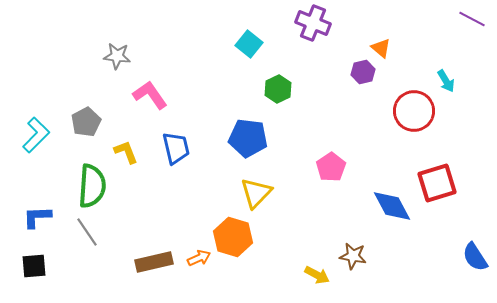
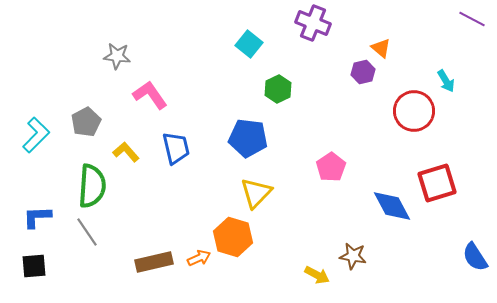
yellow L-shape: rotated 20 degrees counterclockwise
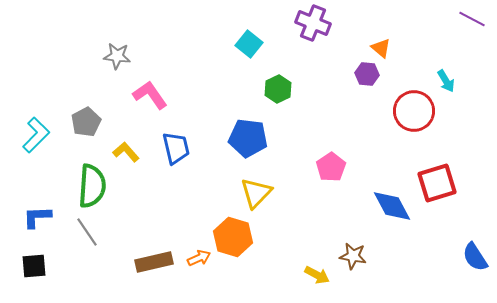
purple hexagon: moved 4 px right, 2 px down; rotated 20 degrees clockwise
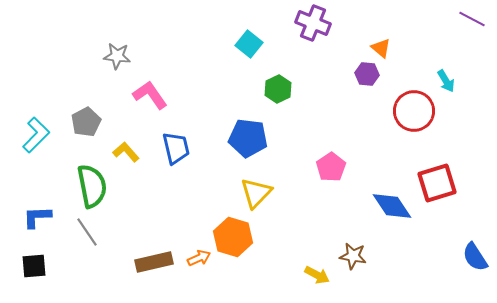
green semicircle: rotated 15 degrees counterclockwise
blue diamond: rotated 6 degrees counterclockwise
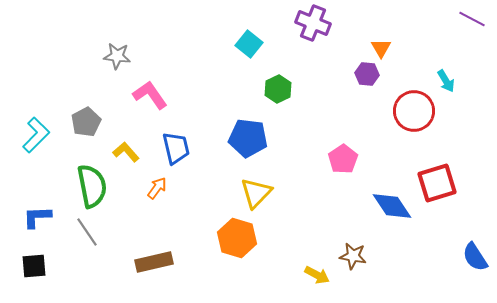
orange triangle: rotated 20 degrees clockwise
pink pentagon: moved 12 px right, 8 px up
orange hexagon: moved 4 px right, 1 px down
orange arrow: moved 42 px left, 70 px up; rotated 30 degrees counterclockwise
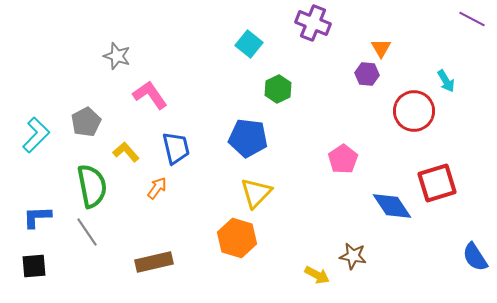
gray star: rotated 12 degrees clockwise
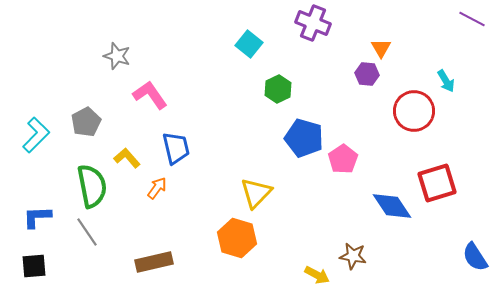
blue pentagon: moved 56 px right; rotated 9 degrees clockwise
yellow L-shape: moved 1 px right, 6 px down
